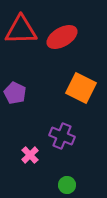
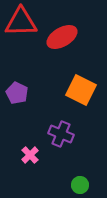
red triangle: moved 8 px up
orange square: moved 2 px down
purple pentagon: moved 2 px right
purple cross: moved 1 px left, 2 px up
green circle: moved 13 px right
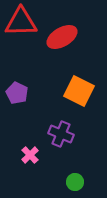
orange square: moved 2 px left, 1 px down
green circle: moved 5 px left, 3 px up
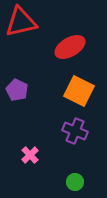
red triangle: rotated 12 degrees counterclockwise
red ellipse: moved 8 px right, 10 px down
purple pentagon: moved 3 px up
purple cross: moved 14 px right, 3 px up
